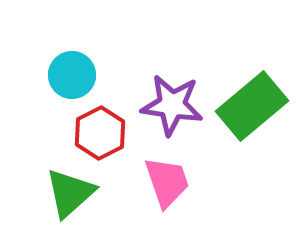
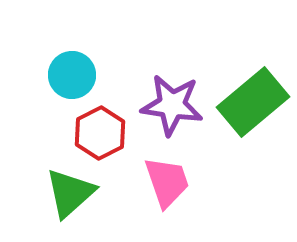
green rectangle: moved 1 px right, 4 px up
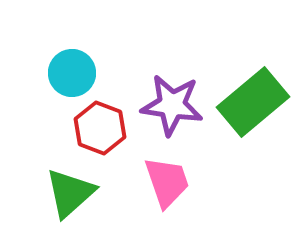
cyan circle: moved 2 px up
red hexagon: moved 5 px up; rotated 12 degrees counterclockwise
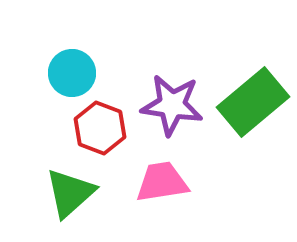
pink trapezoid: moved 5 px left; rotated 80 degrees counterclockwise
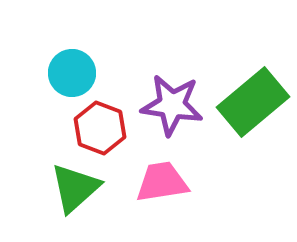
green triangle: moved 5 px right, 5 px up
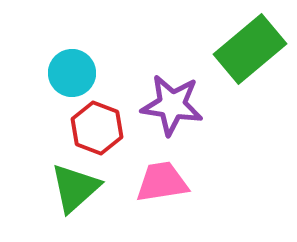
green rectangle: moved 3 px left, 53 px up
red hexagon: moved 3 px left
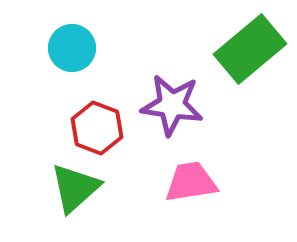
cyan circle: moved 25 px up
pink trapezoid: moved 29 px right
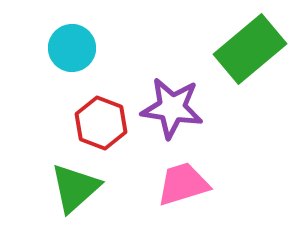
purple star: moved 3 px down
red hexagon: moved 4 px right, 5 px up
pink trapezoid: moved 8 px left, 2 px down; rotated 8 degrees counterclockwise
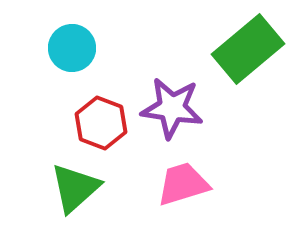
green rectangle: moved 2 px left
